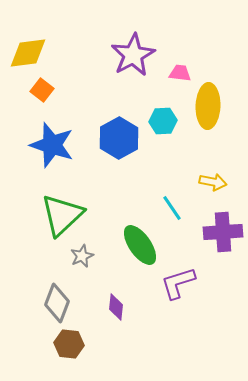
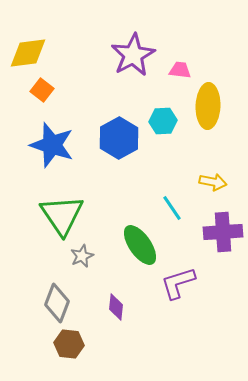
pink trapezoid: moved 3 px up
green triangle: rotated 21 degrees counterclockwise
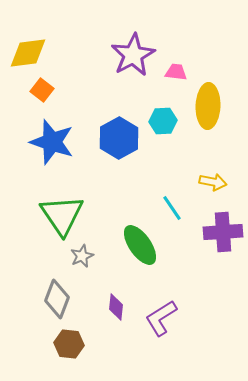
pink trapezoid: moved 4 px left, 2 px down
blue star: moved 3 px up
purple L-shape: moved 17 px left, 35 px down; rotated 15 degrees counterclockwise
gray diamond: moved 4 px up
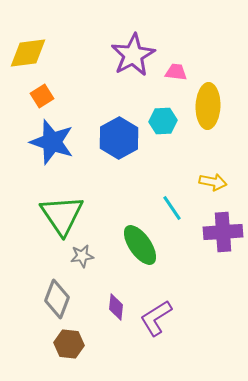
orange square: moved 6 px down; rotated 20 degrees clockwise
gray star: rotated 15 degrees clockwise
purple L-shape: moved 5 px left
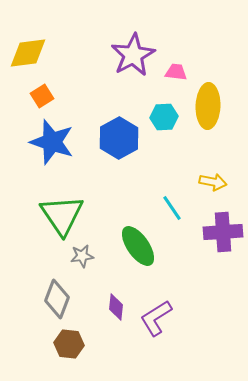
cyan hexagon: moved 1 px right, 4 px up
green ellipse: moved 2 px left, 1 px down
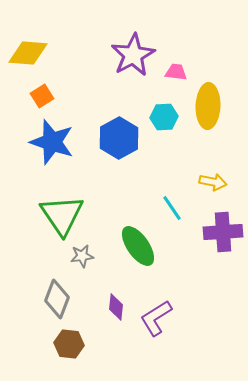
yellow diamond: rotated 12 degrees clockwise
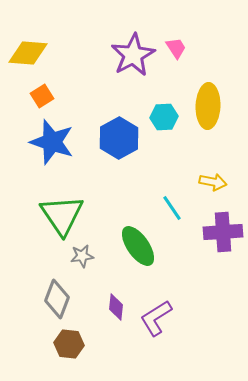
pink trapezoid: moved 24 px up; rotated 50 degrees clockwise
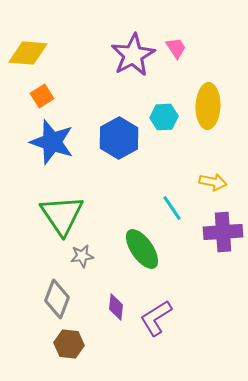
green ellipse: moved 4 px right, 3 px down
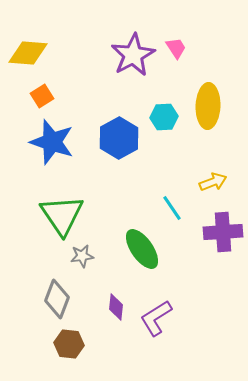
yellow arrow: rotated 32 degrees counterclockwise
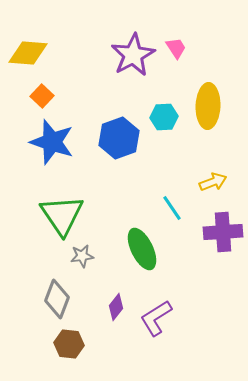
orange square: rotated 15 degrees counterclockwise
blue hexagon: rotated 9 degrees clockwise
green ellipse: rotated 9 degrees clockwise
purple diamond: rotated 32 degrees clockwise
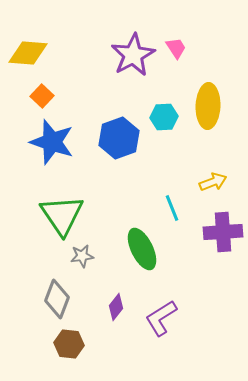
cyan line: rotated 12 degrees clockwise
purple L-shape: moved 5 px right
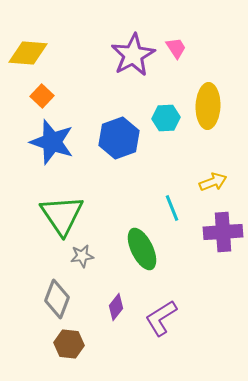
cyan hexagon: moved 2 px right, 1 px down
